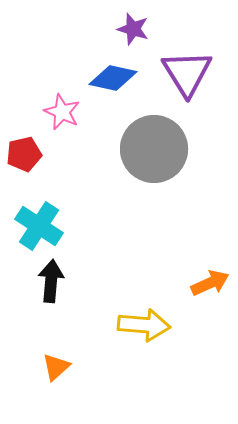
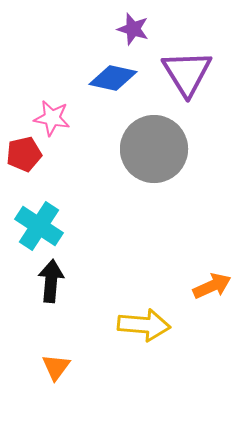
pink star: moved 10 px left, 6 px down; rotated 15 degrees counterclockwise
orange arrow: moved 2 px right, 3 px down
orange triangle: rotated 12 degrees counterclockwise
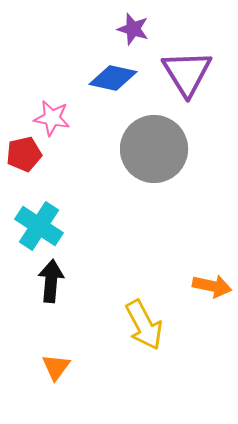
orange arrow: rotated 36 degrees clockwise
yellow arrow: rotated 57 degrees clockwise
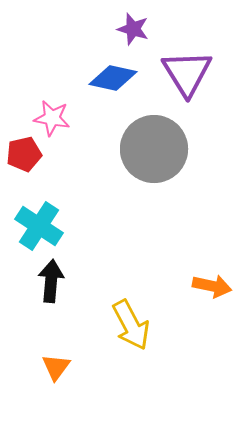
yellow arrow: moved 13 px left
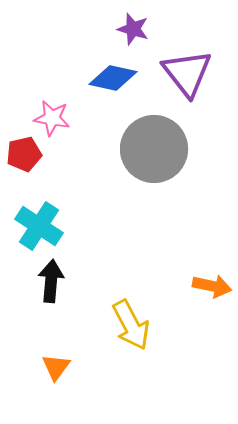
purple triangle: rotated 6 degrees counterclockwise
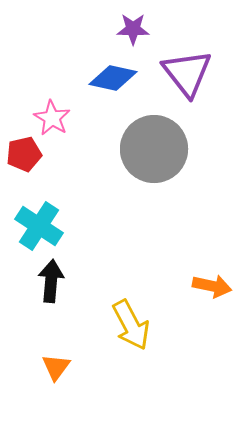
purple star: rotated 16 degrees counterclockwise
pink star: rotated 21 degrees clockwise
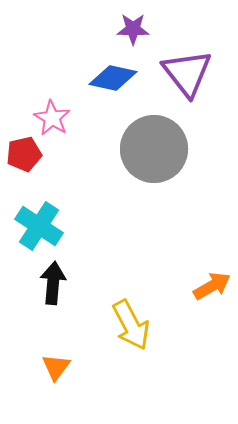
black arrow: moved 2 px right, 2 px down
orange arrow: rotated 42 degrees counterclockwise
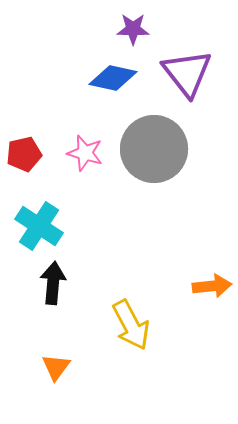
pink star: moved 33 px right, 35 px down; rotated 15 degrees counterclockwise
orange arrow: rotated 24 degrees clockwise
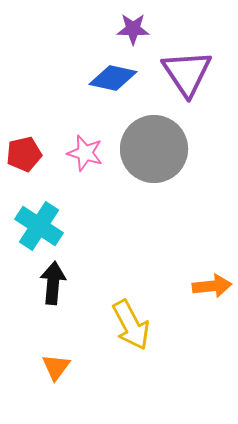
purple triangle: rotated 4 degrees clockwise
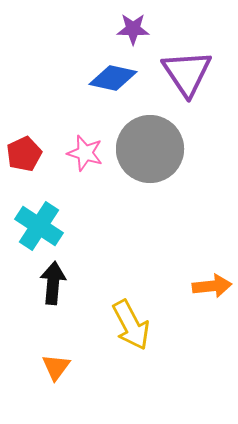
gray circle: moved 4 px left
red pentagon: rotated 12 degrees counterclockwise
